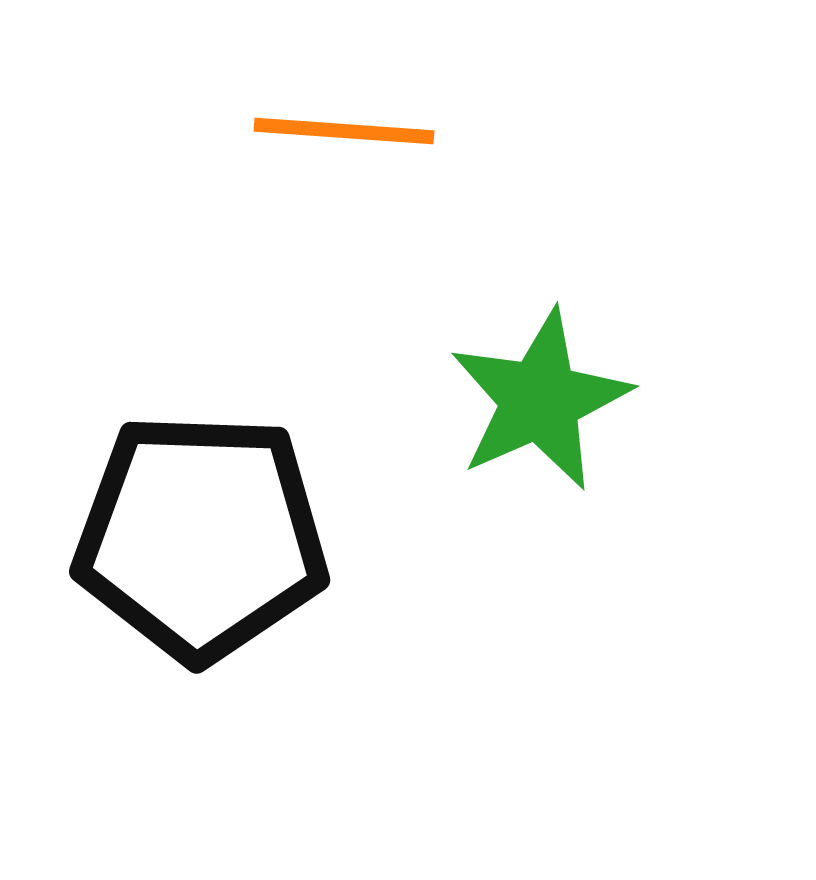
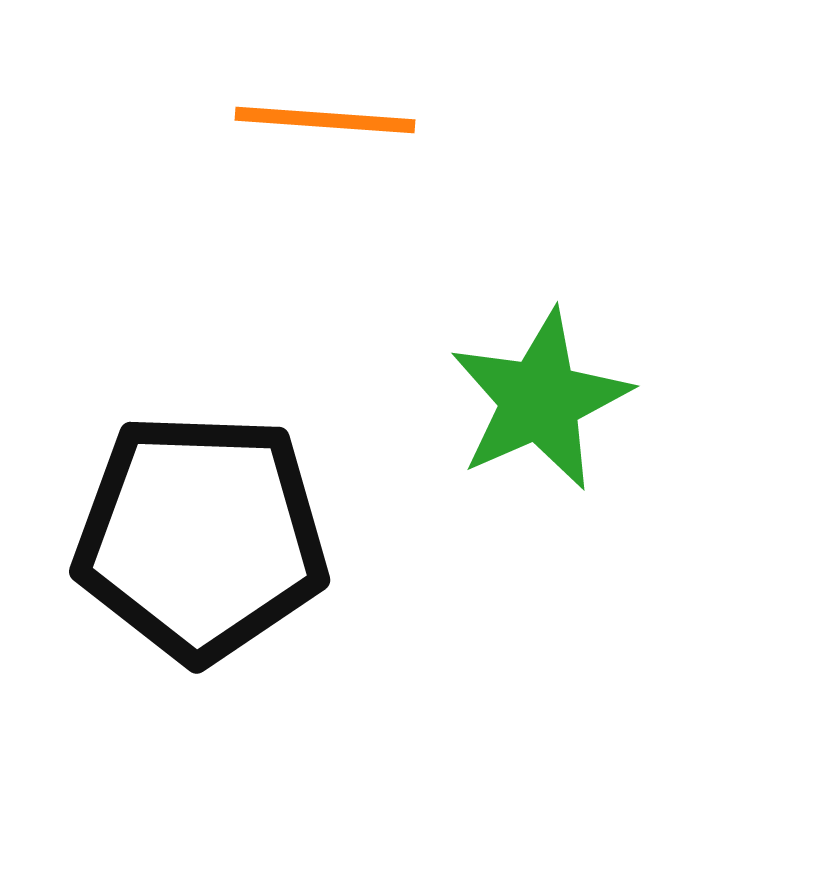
orange line: moved 19 px left, 11 px up
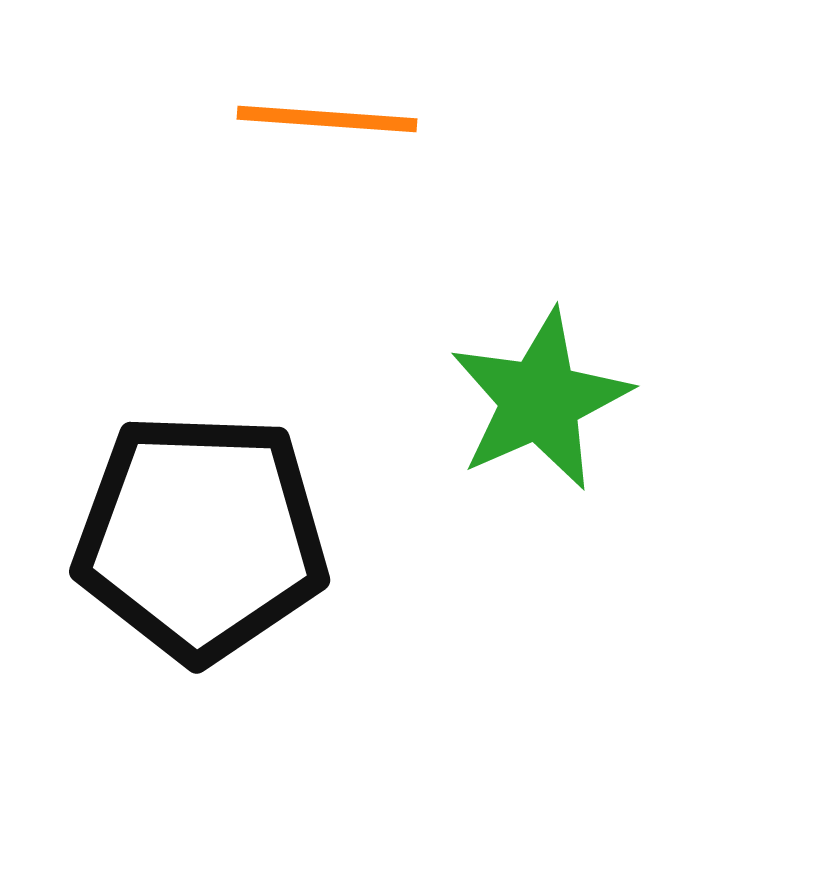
orange line: moved 2 px right, 1 px up
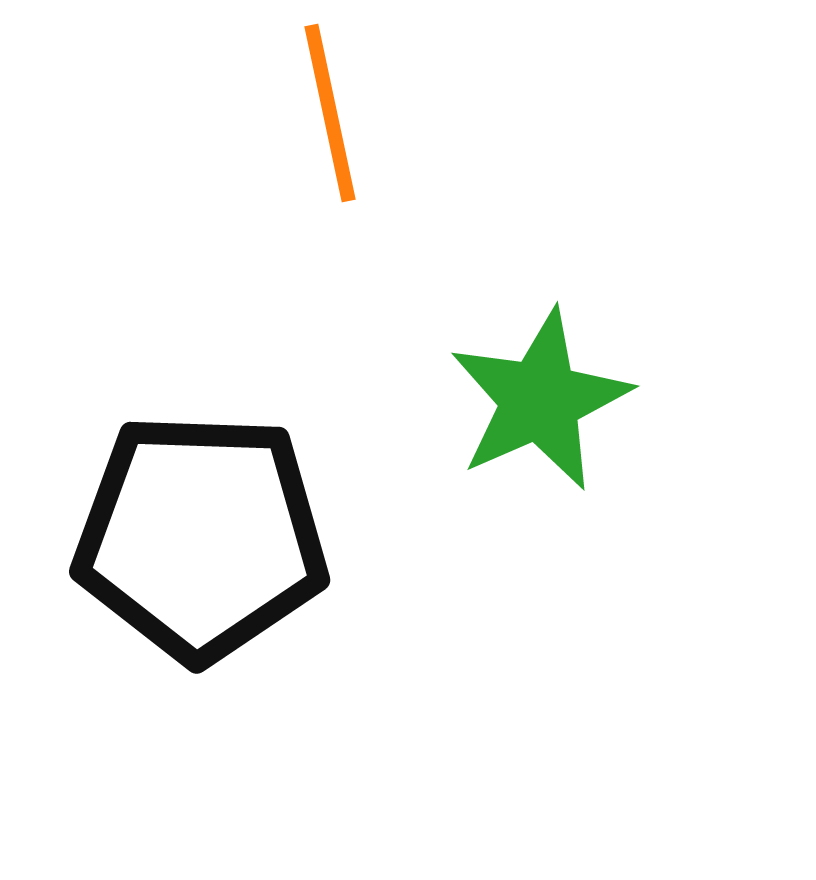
orange line: moved 3 px right, 6 px up; rotated 74 degrees clockwise
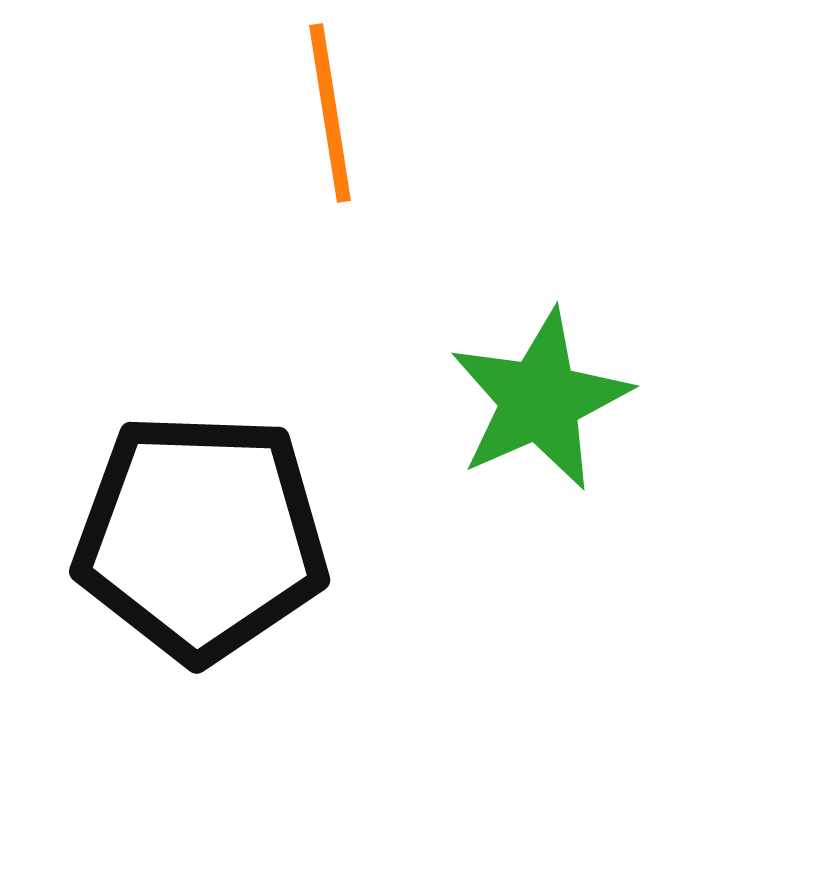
orange line: rotated 3 degrees clockwise
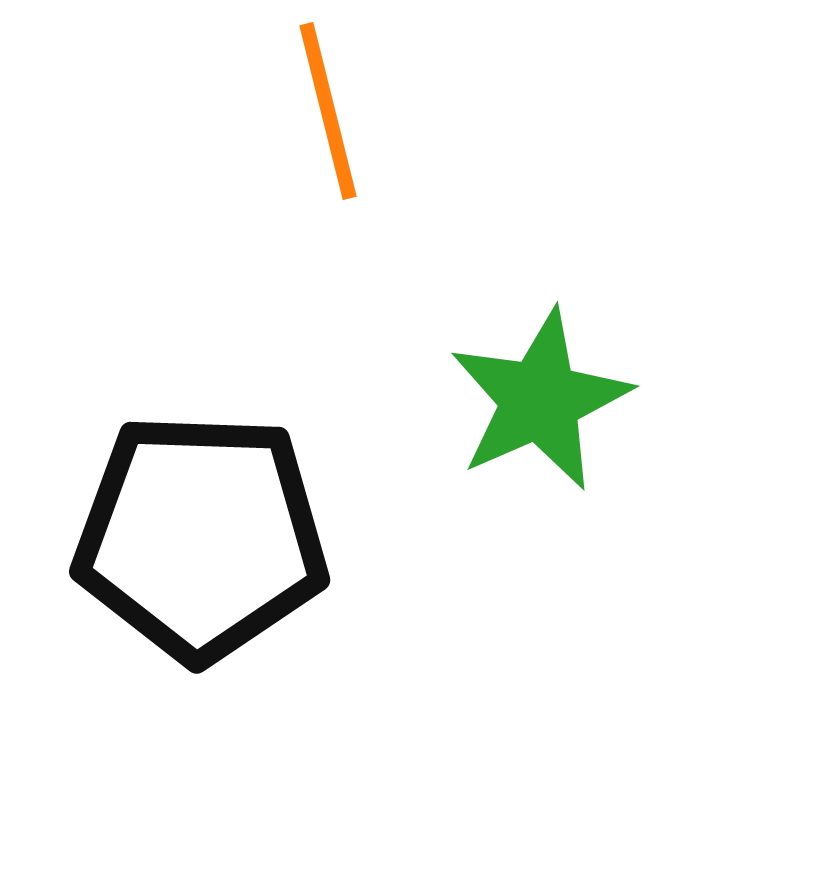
orange line: moved 2 px left, 2 px up; rotated 5 degrees counterclockwise
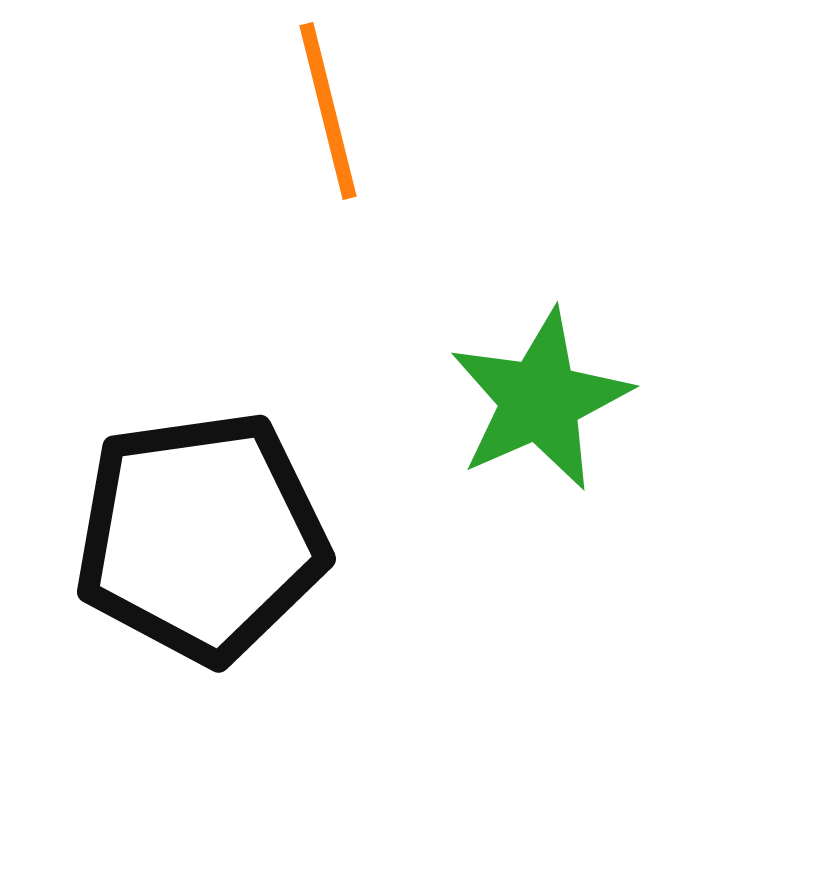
black pentagon: rotated 10 degrees counterclockwise
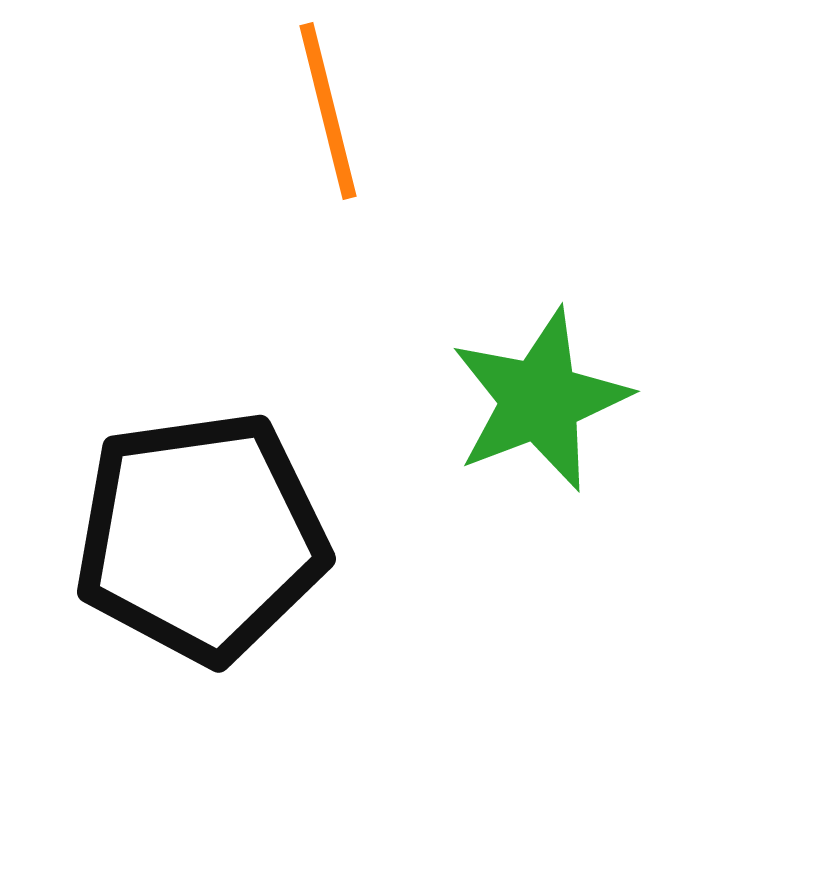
green star: rotated 3 degrees clockwise
